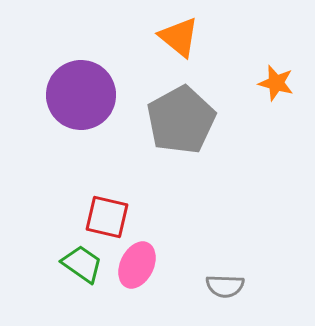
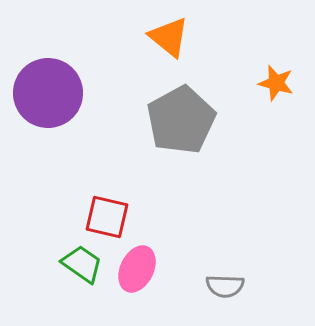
orange triangle: moved 10 px left
purple circle: moved 33 px left, 2 px up
pink ellipse: moved 4 px down
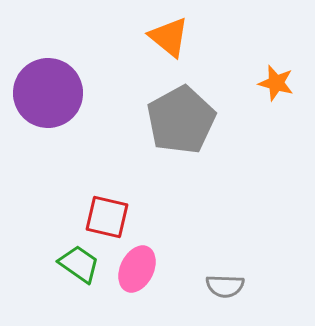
green trapezoid: moved 3 px left
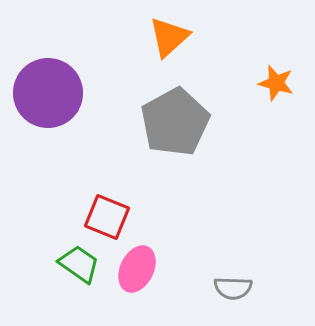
orange triangle: rotated 39 degrees clockwise
gray pentagon: moved 6 px left, 2 px down
red square: rotated 9 degrees clockwise
gray semicircle: moved 8 px right, 2 px down
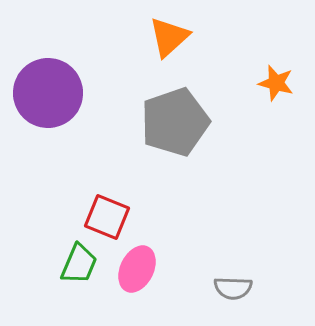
gray pentagon: rotated 10 degrees clockwise
green trapezoid: rotated 78 degrees clockwise
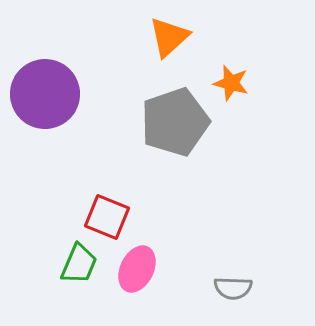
orange star: moved 45 px left
purple circle: moved 3 px left, 1 px down
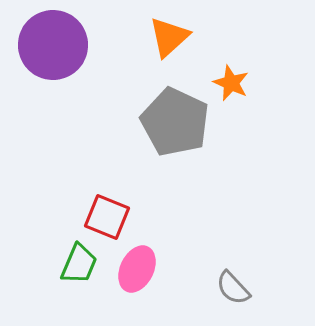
orange star: rotated 9 degrees clockwise
purple circle: moved 8 px right, 49 px up
gray pentagon: rotated 28 degrees counterclockwise
gray semicircle: rotated 45 degrees clockwise
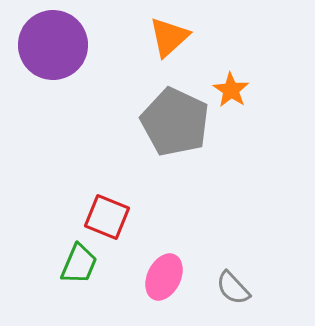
orange star: moved 7 px down; rotated 9 degrees clockwise
pink ellipse: moved 27 px right, 8 px down
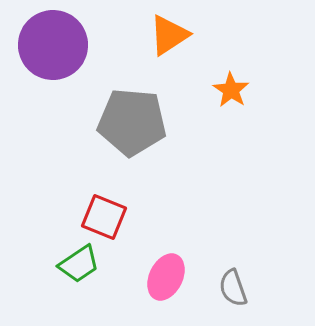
orange triangle: moved 2 px up; rotated 9 degrees clockwise
gray pentagon: moved 43 px left; rotated 20 degrees counterclockwise
red square: moved 3 px left
green trapezoid: rotated 33 degrees clockwise
pink ellipse: moved 2 px right
gray semicircle: rotated 24 degrees clockwise
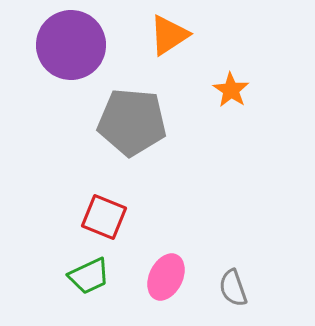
purple circle: moved 18 px right
green trapezoid: moved 10 px right, 12 px down; rotated 9 degrees clockwise
